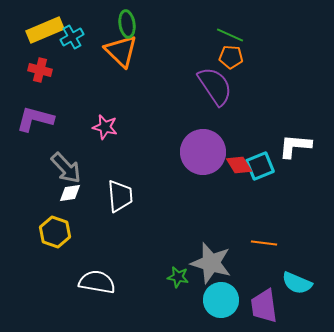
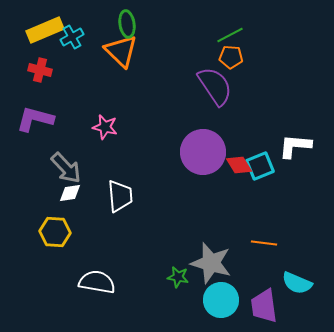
green line: rotated 52 degrees counterclockwise
yellow hexagon: rotated 16 degrees counterclockwise
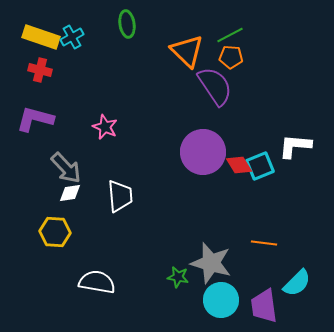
yellow rectangle: moved 4 px left, 7 px down; rotated 42 degrees clockwise
orange triangle: moved 66 px right
pink star: rotated 10 degrees clockwise
cyan semicircle: rotated 68 degrees counterclockwise
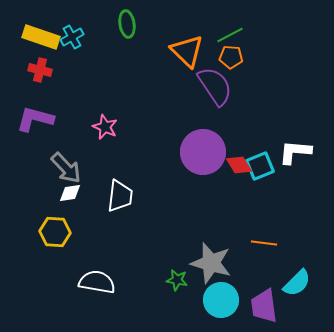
white L-shape: moved 6 px down
white trapezoid: rotated 12 degrees clockwise
green star: moved 1 px left, 3 px down
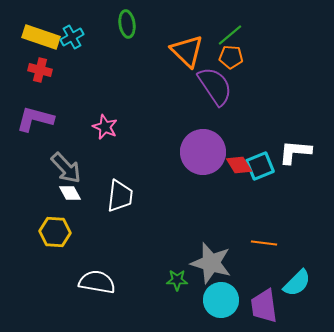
green line: rotated 12 degrees counterclockwise
white diamond: rotated 70 degrees clockwise
green star: rotated 10 degrees counterclockwise
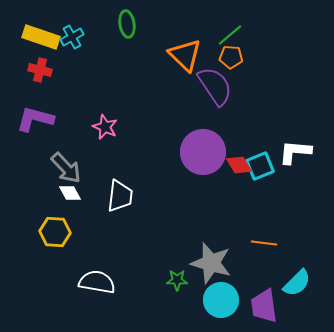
orange triangle: moved 2 px left, 4 px down
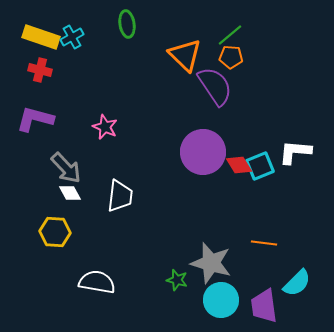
green star: rotated 15 degrees clockwise
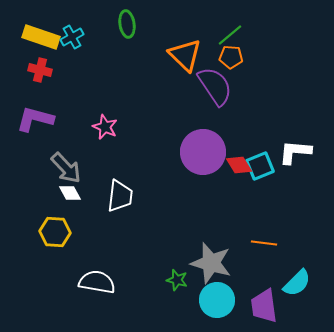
cyan circle: moved 4 px left
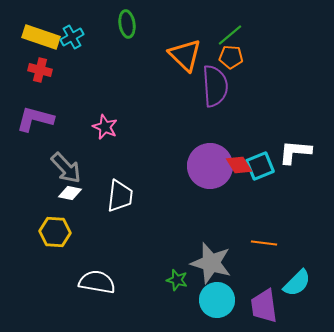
purple semicircle: rotated 30 degrees clockwise
purple circle: moved 7 px right, 14 px down
white diamond: rotated 50 degrees counterclockwise
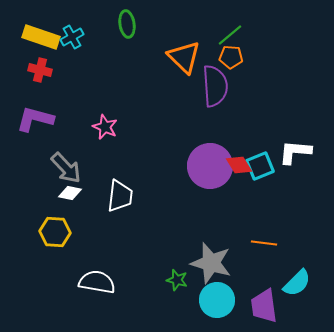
orange triangle: moved 1 px left, 2 px down
